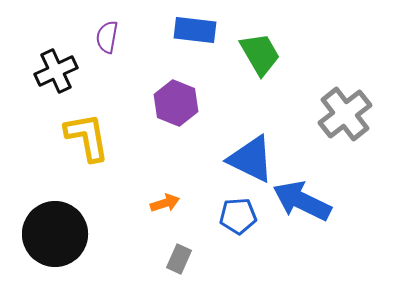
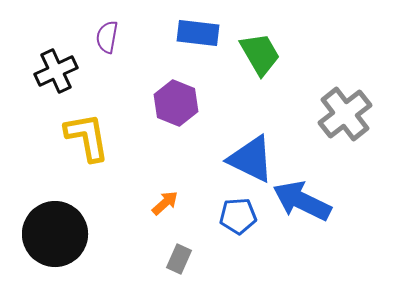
blue rectangle: moved 3 px right, 3 px down
orange arrow: rotated 24 degrees counterclockwise
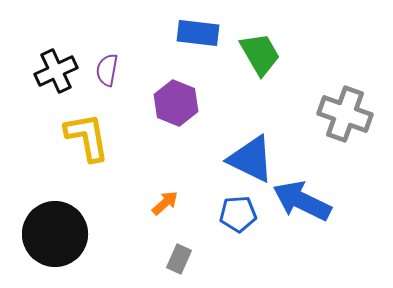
purple semicircle: moved 33 px down
gray cross: rotated 32 degrees counterclockwise
blue pentagon: moved 2 px up
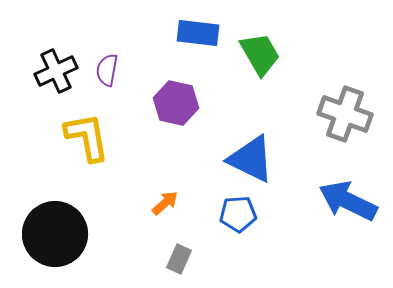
purple hexagon: rotated 9 degrees counterclockwise
blue arrow: moved 46 px right
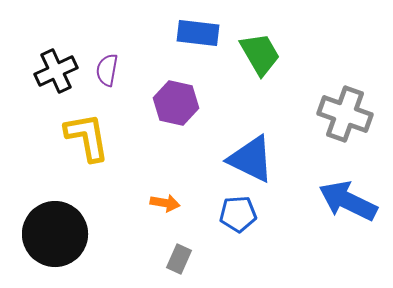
orange arrow: rotated 52 degrees clockwise
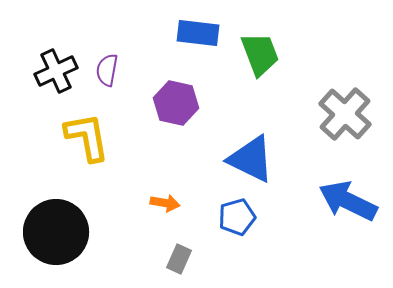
green trapezoid: rotated 9 degrees clockwise
gray cross: rotated 22 degrees clockwise
blue pentagon: moved 1 px left, 3 px down; rotated 12 degrees counterclockwise
black circle: moved 1 px right, 2 px up
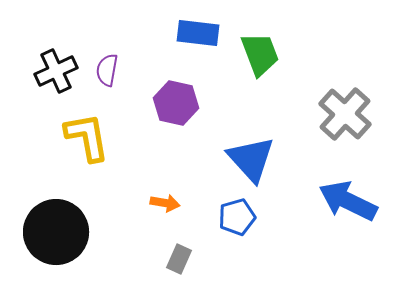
blue triangle: rotated 22 degrees clockwise
